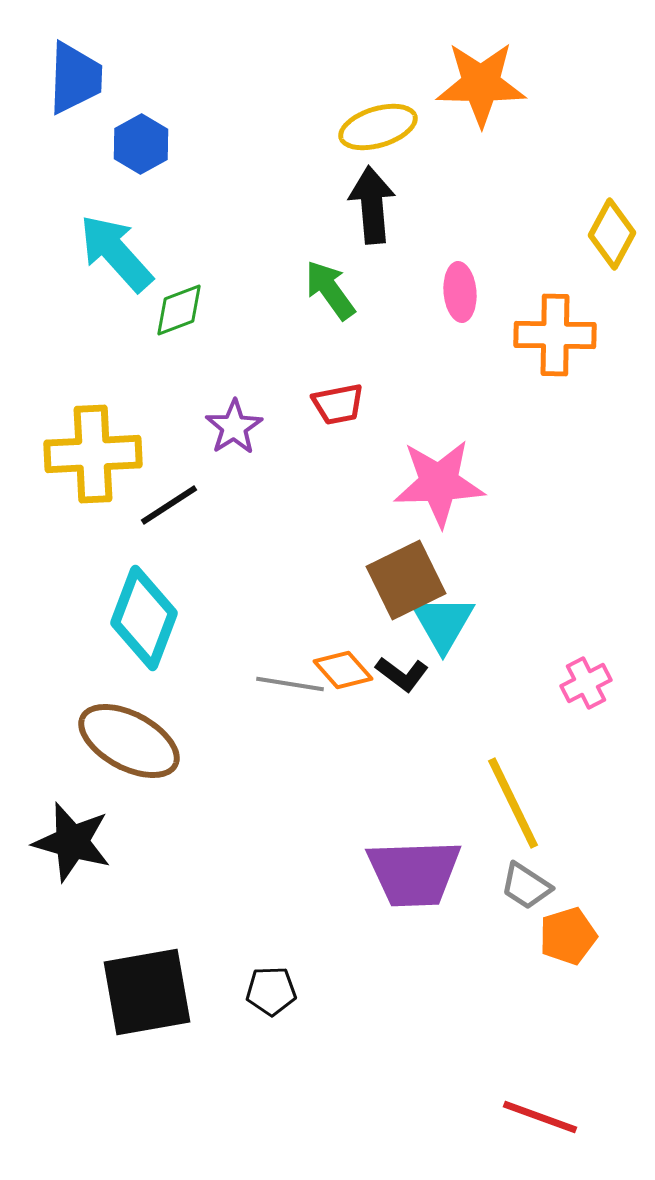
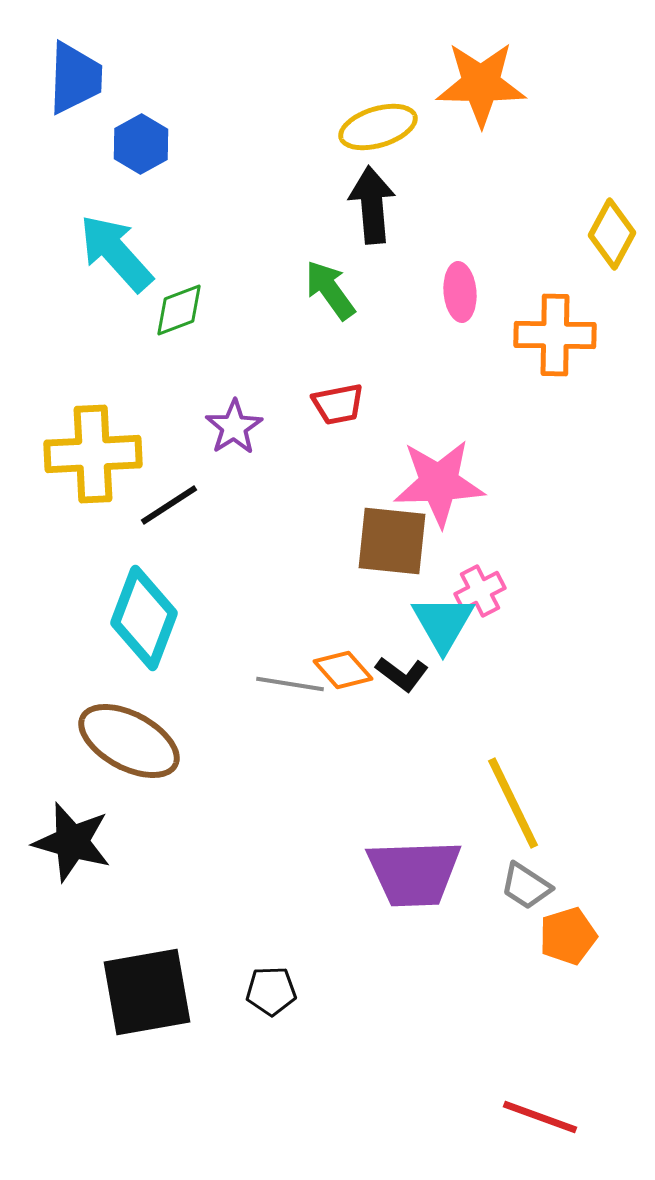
brown square: moved 14 px left, 39 px up; rotated 32 degrees clockwise
pink cross: moved 106 px left, 92 px up
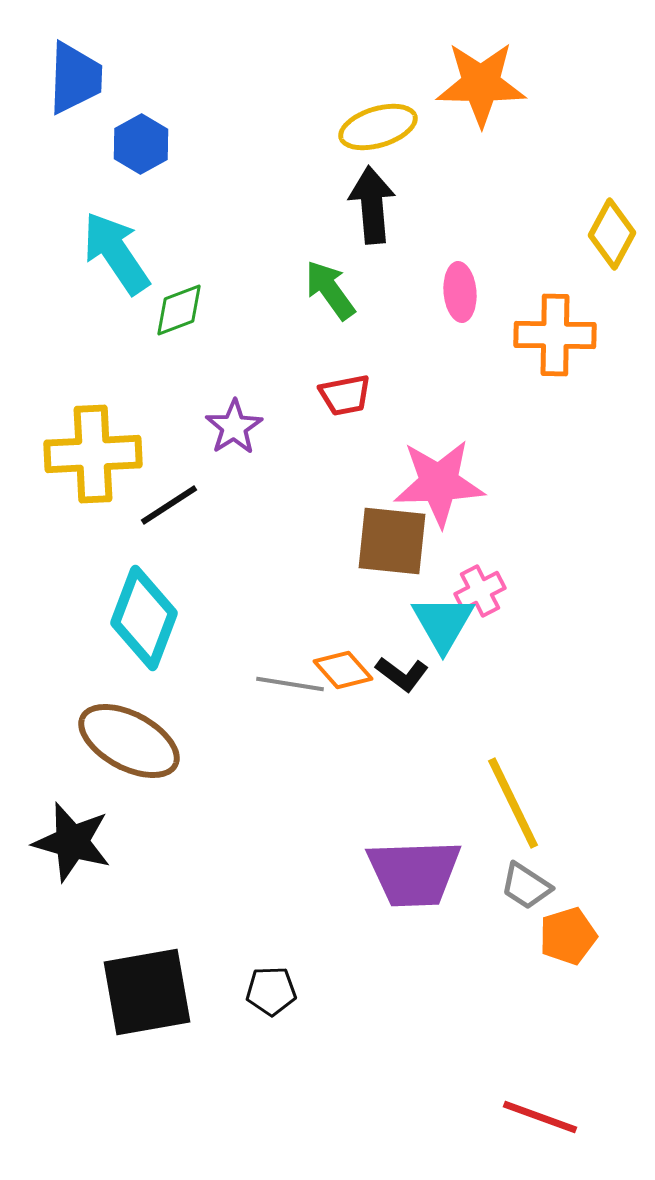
cyan arrow: rotated 8 degrees clockwise
red trapezoid: moved 7 px right, 9 px up
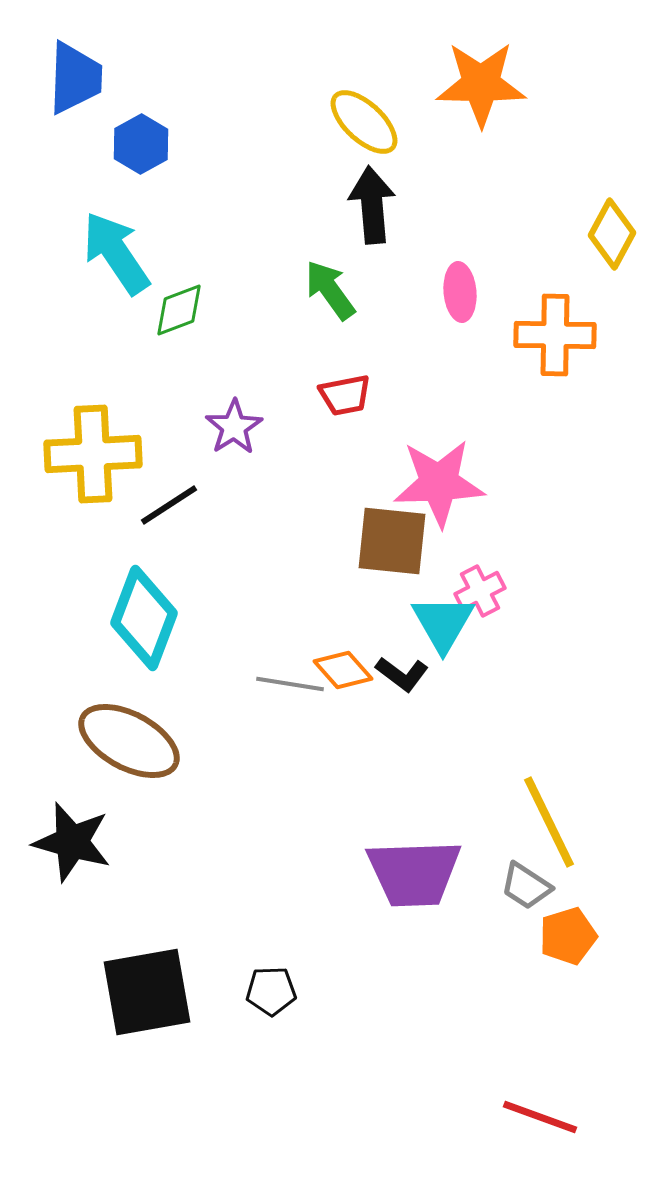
yellow ellipse: moved 14 px left, 5 px up; rotated 60 degrees clockwise
yellow line: moved 36 px right, 19 px down
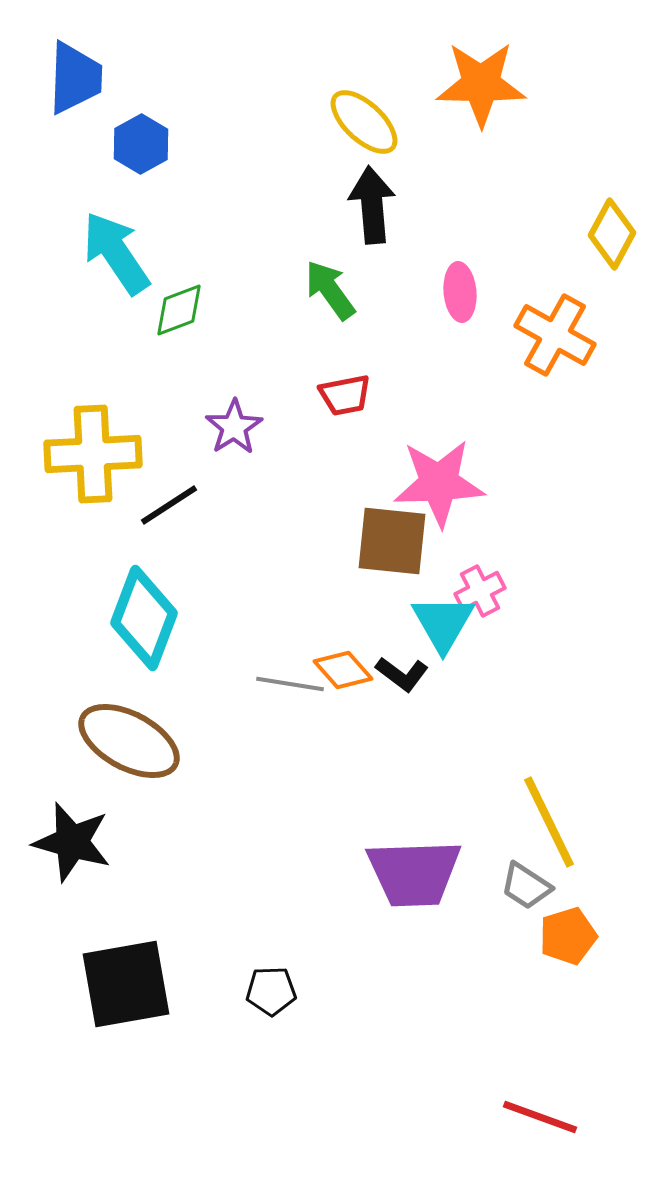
orange cross: rotated 28 degrees clockwise
black square: moved 21 px left, 8 px up
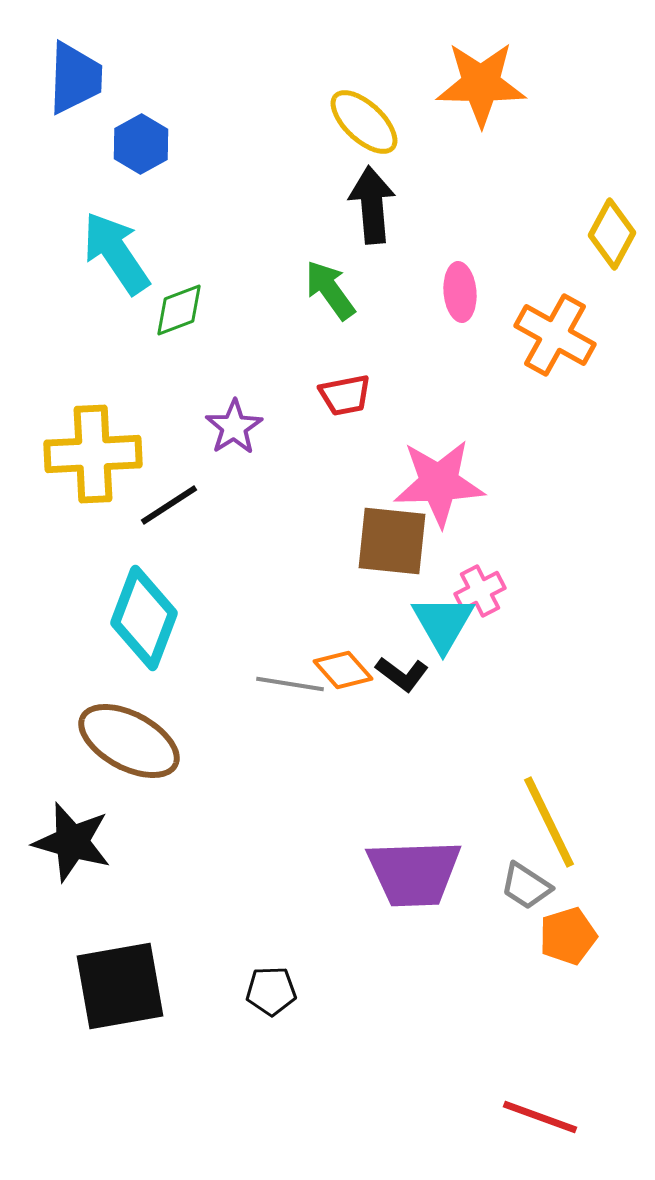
black square: moved 6 px left, 2 px down
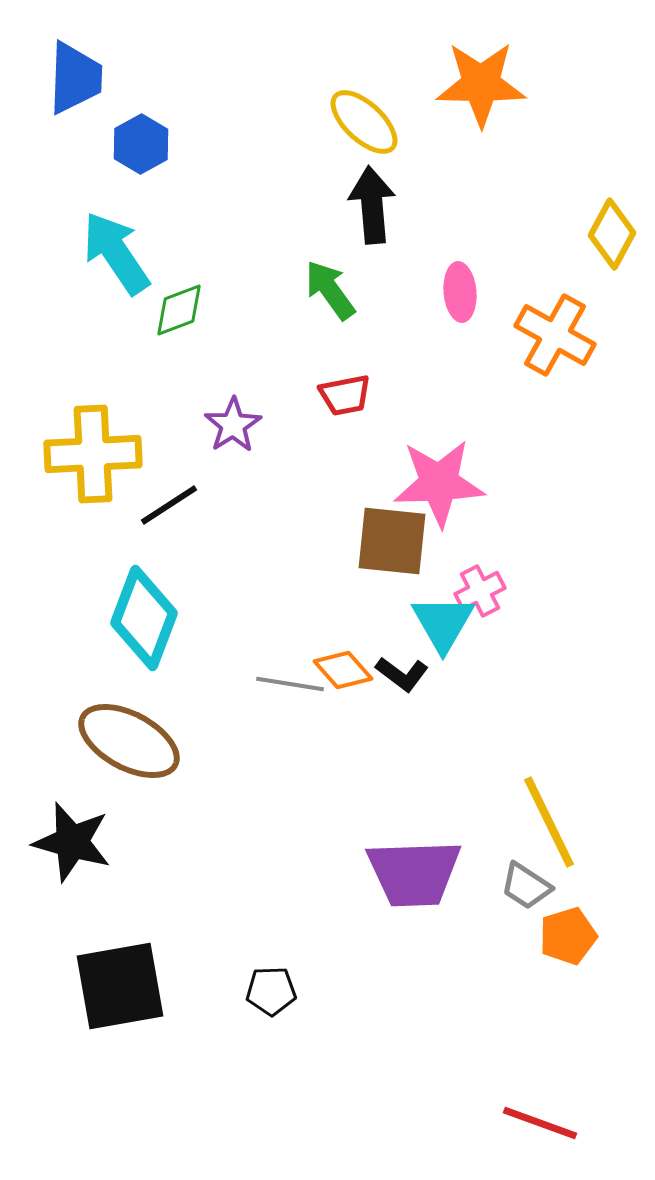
purple star: moved 1 px left, 2 px up
red line: moved 6 px down
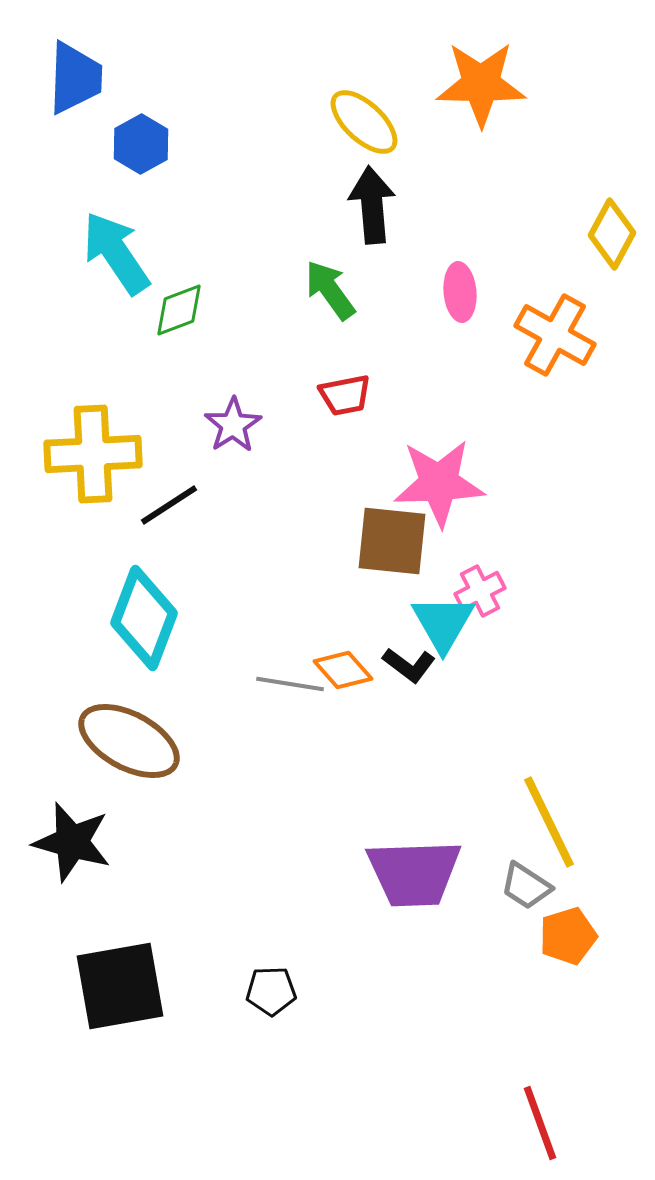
black L-shape: moved 7 px right, 9 px up
red line: rotated 50 degrees clockwise
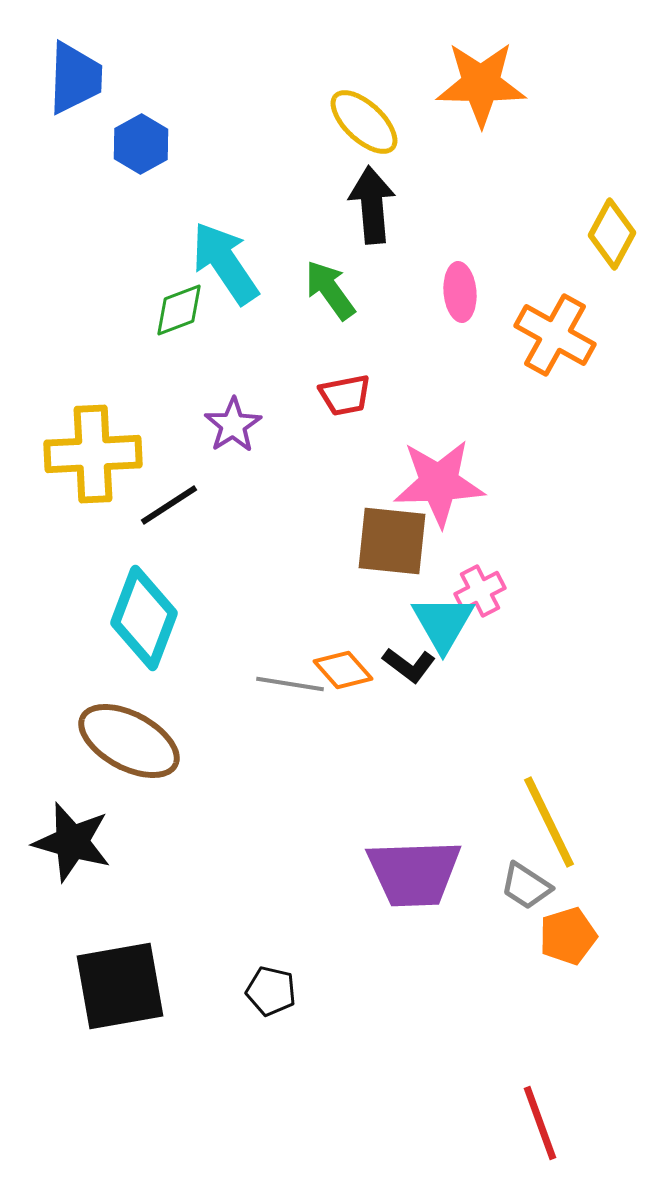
cyan arrow: moved 109 px right, 10 px down
black pentagon: rotated 15 degrees clockwise
